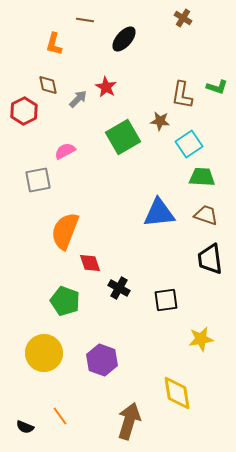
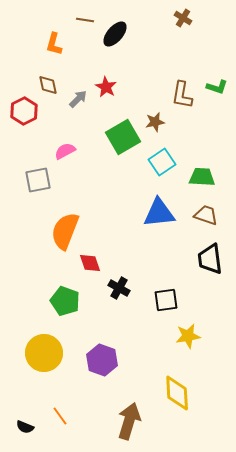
black ellipse: moved 9 px left, 5 px up
brown star: moved 5 px left, 1 px down; rotated 18 degrees counterclockwise
cyan square: moved 27 px left, 18 px down
yellow star: moved 13 px left, 3 px up
yellow diamond: rotated 6 degrees clockwise
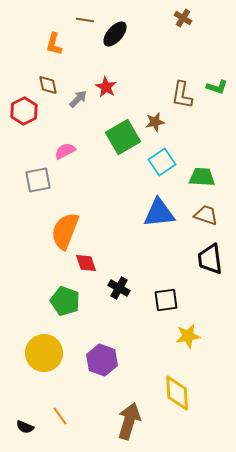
red diamond: moved 4 px left
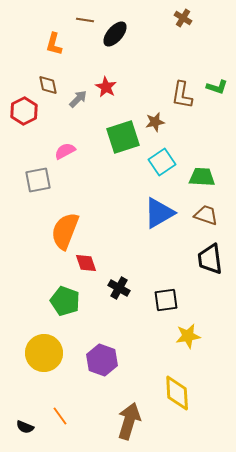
green square: rotated 12 degrees clockwise
blue triangle: rotated 24 degrees counterclockwise
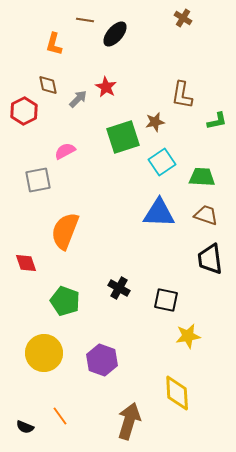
green L-shape: moved 34 px down; rotated 30 degrees counterclockwise
blue triangle: rotated 32 degrees clockwise
red diamond: moved 60 px left
black square: rotated 20 degrees clockwise
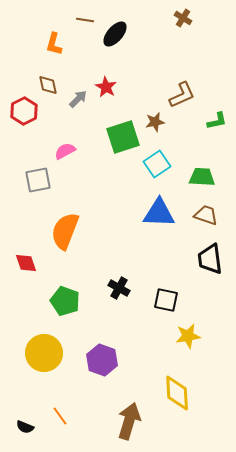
brown L-shape: rotated 124 degrees counterclockwise
cyan square: moved 5 px left, 2 px down
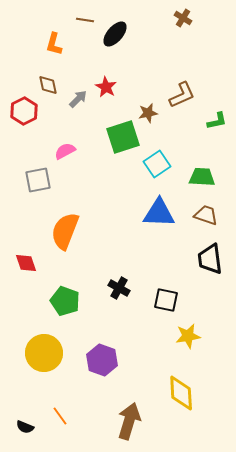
brown star: moved 7 px left, 9 px up
yellow diamond: moved 4 px right
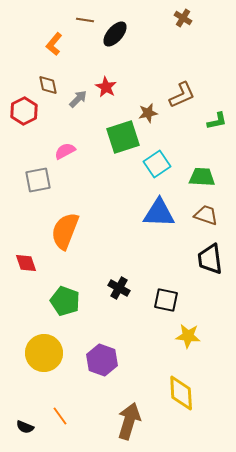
orange L-shape: rotated 25 degrees clockwise
yellow star: rotated 15 degrees clockwise
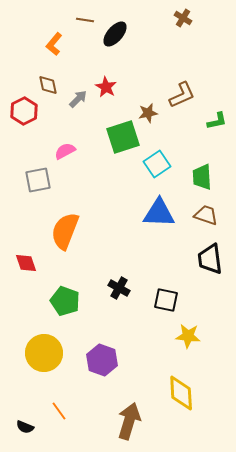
green trapezoid: rotated 96 degrees counterclockwise
orange line: moved 1 px left, 5 px up
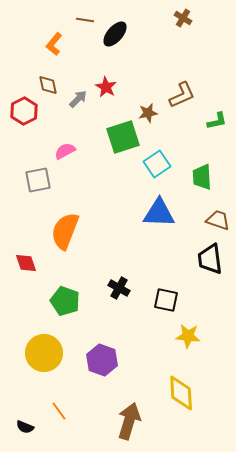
brown trapezoid: moved 12 px right, 5 px down
